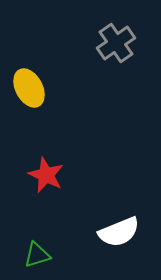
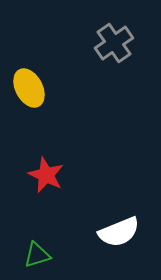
gray cross: moved 2 px left
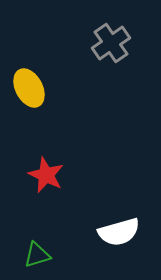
gray cross: moved 3 px left
white semicircle: rotated 6 degrees clockwise
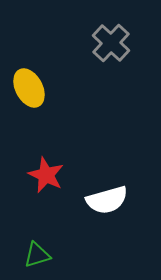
gray cross: rotated 12 degrees counterclockwise
white semicircle: moved 12 px left, 32 px up
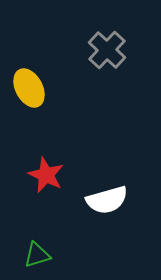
gray cross: moved 4 px left, 7 px down
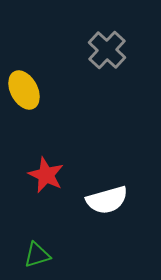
yellow ellipse: moved 5 px left, 2 px down
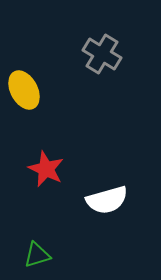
gray cross: moved 5 px left, 4 px down; rotated 12 degrees counterclockwise
red star: moved 6 px up
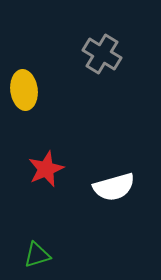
yellow ellipse: rotated 21 degrees clockwise
red star: rotated 24 degrees clockwise
white semicircle: moved 7 px right, 13 px up
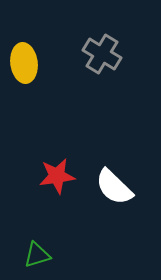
yellow ellipse: moved 27 px up
red star: moved 11 px right, 7 px down; rotated 15 degrees clockwise
white semicircle: rotated 60 degrees clockwise
